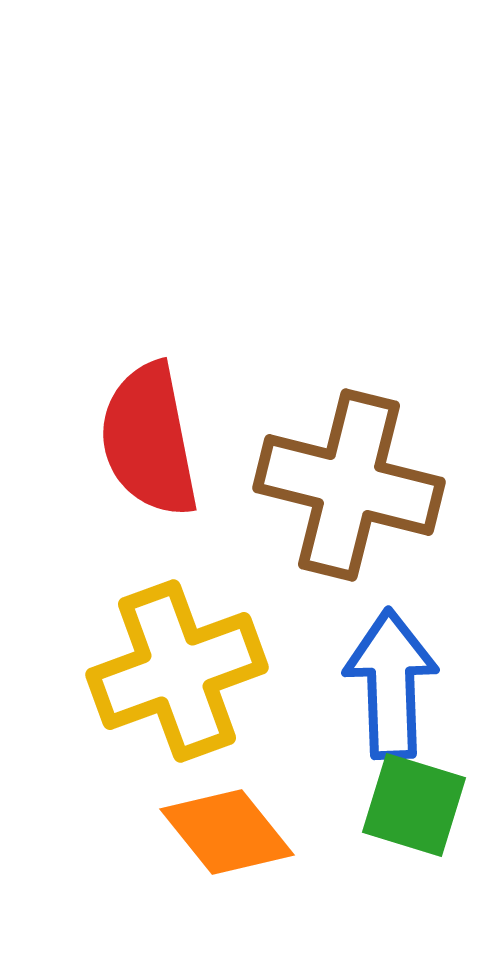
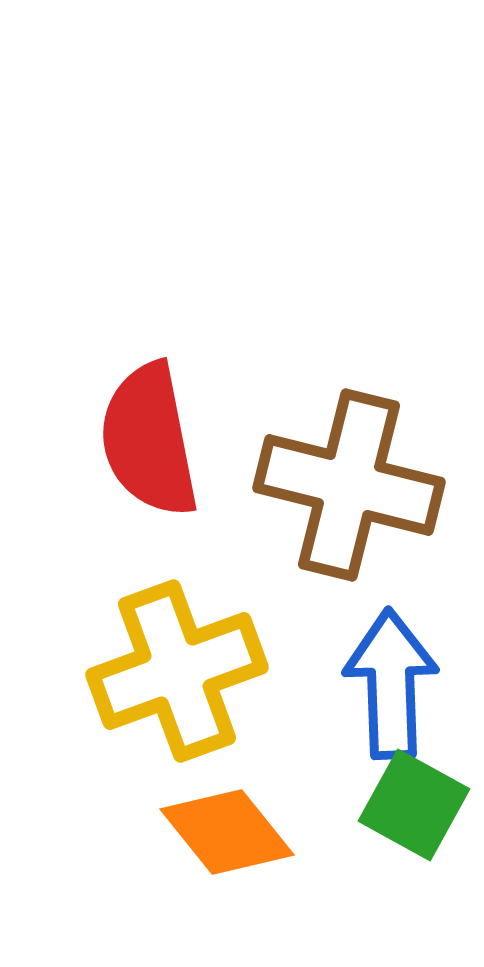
green square: rotated 12 degrees clockwise
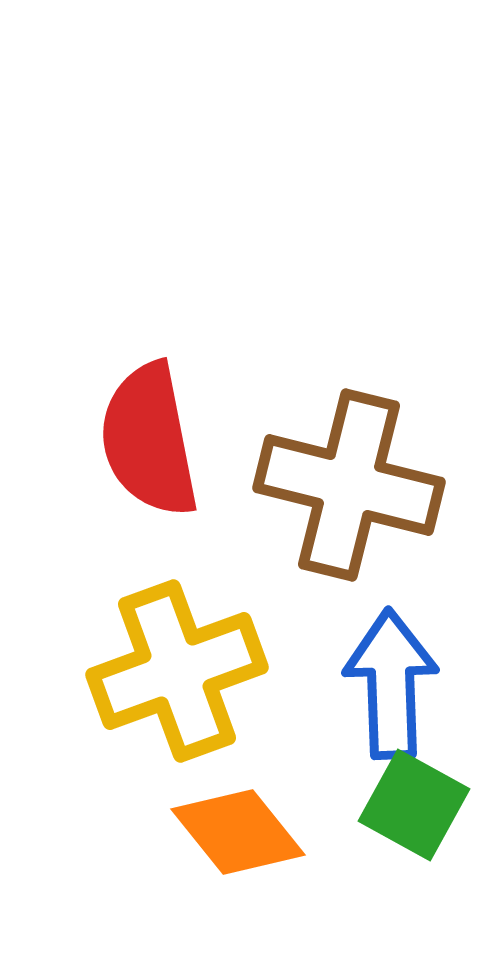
orange diamond: moved 11 px right
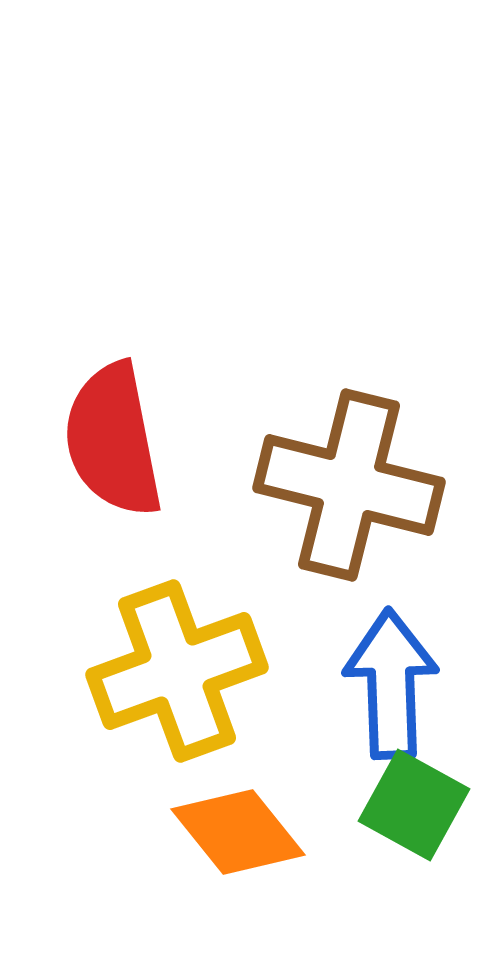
red semicircle: moved 36 px left
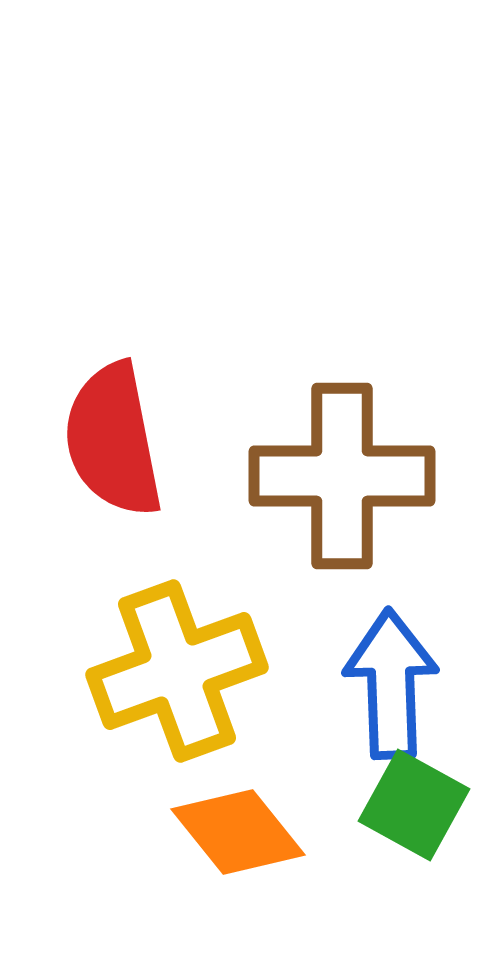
brown cross: moved 7 px left, 9 px up; rotated 14 degrees counterclockwise
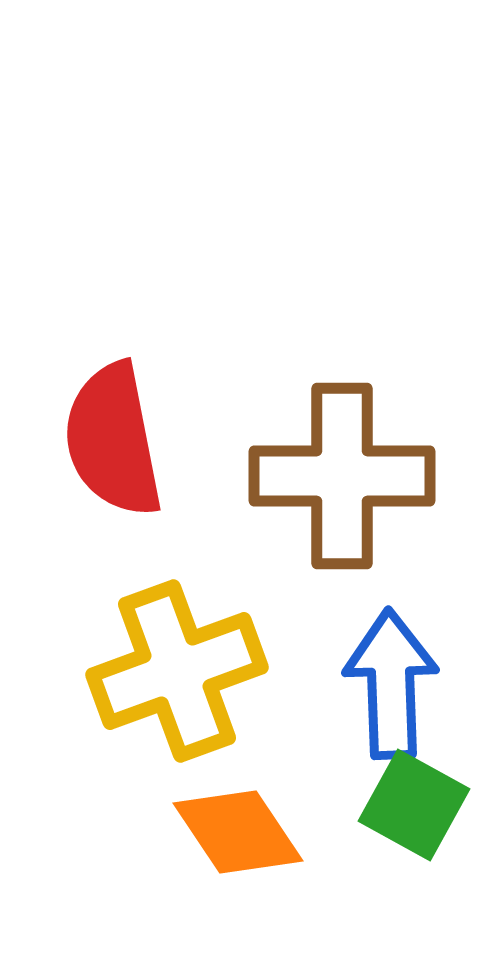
orange diamond: rotated 5 degrees clockwise
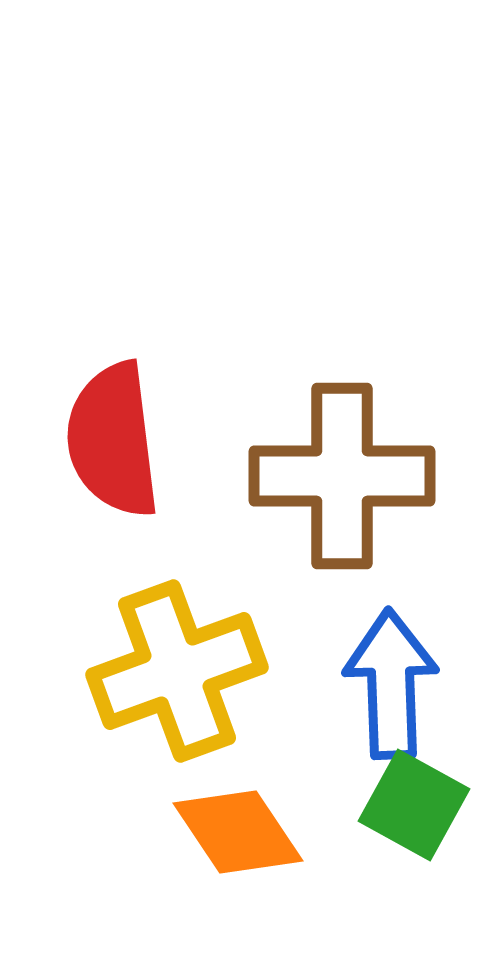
red semicircle: rotated 4 degrees clockwise
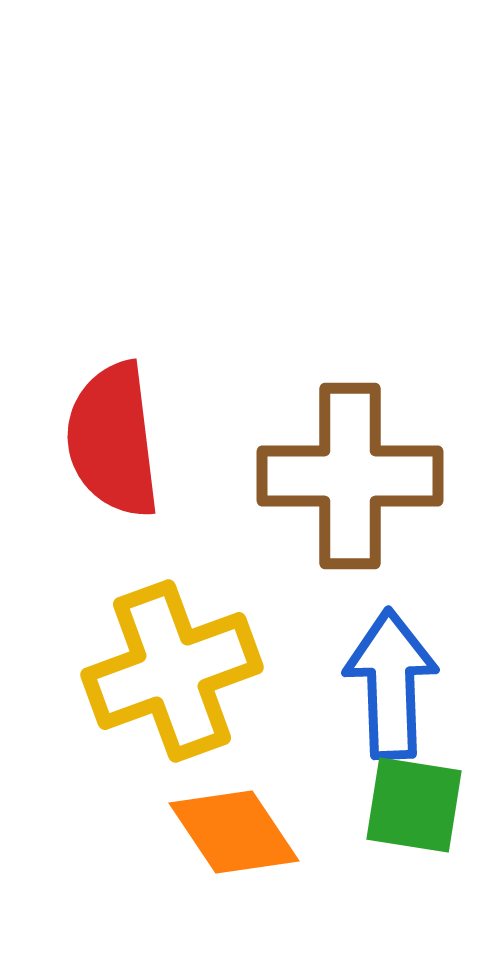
brown cross: moved 8 px right
yellow cross: moved 5 px left
green square: rotated 20 degrees counterclockwise
orange diamond: moved 4 px left
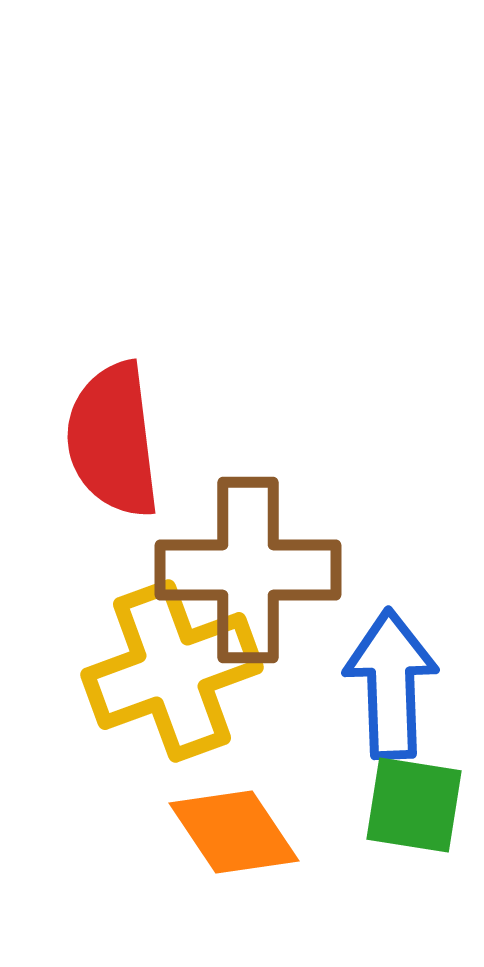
brown cross: moved 102 px left, 94 px down
